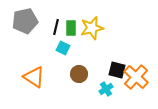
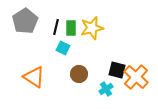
gray pentagon: rotated 20 degrees counterclockwise
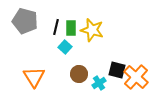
gray pentagon: rotated 25 degrees counterclockwise
yellow star: moved 2 px down; rotated 30 degrees clockwise
cyan square: moved 2 px right, 1 px up; rotated 16 degrees clockwise
orange triangle: rotated 25 degrees clockwise
cyan cross: moved 7 px left, 6 px up
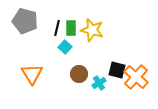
black line: moved 1 px right, 1 px down
orange triangle: moved 2 px left, 3 px up
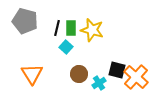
cyan square: moved 1 px right
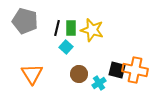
orange cross: moved 1 px left, 7 px up; rotated 30 degrees counterclockwise
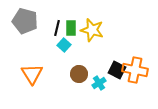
cyan square: moved 2 px left, 2 px up
black square: rotated 12 degrees clockwise
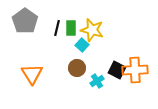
gray pentagon: rotated 20 degrees clockwise
cyan square: moved 18 px right
orange cross: rotated 15 degrees counterclockwise
brown circle: moved 2 px left, 6 px up
cyan cross: moved 2 px left, 2 px up
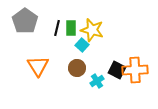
orange triangle: moved 6 px right, 8 px up
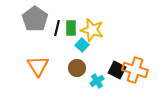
gray pentagon: moved 10 px right, 2 px up
orange cross: rotated 20 degrees clockwise
